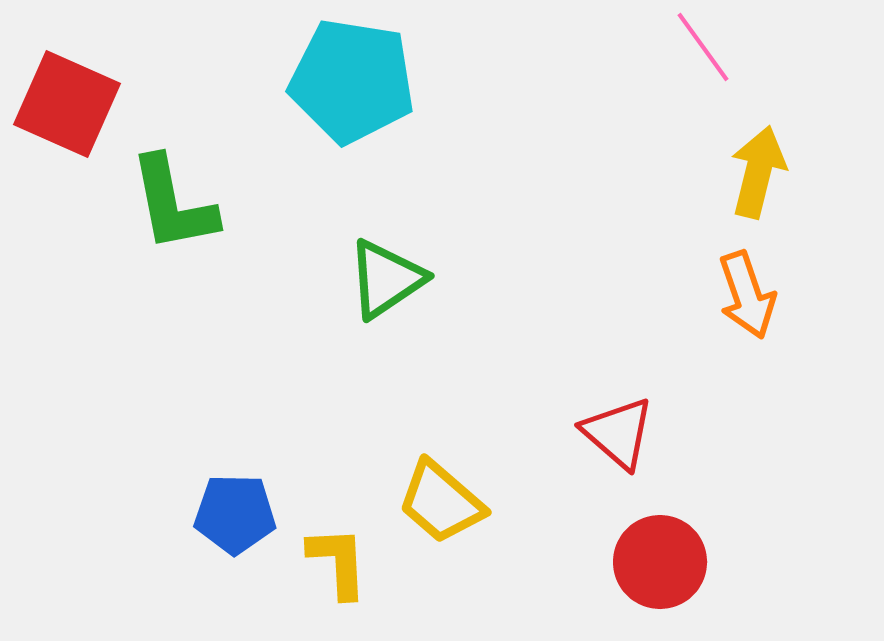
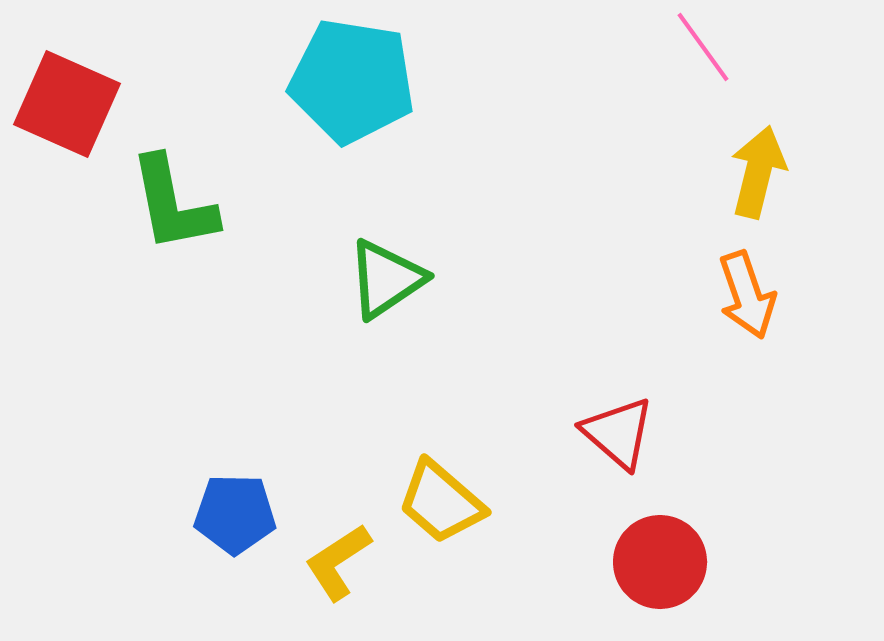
yellow L-shape: rotated 120 degrees counterclockwise
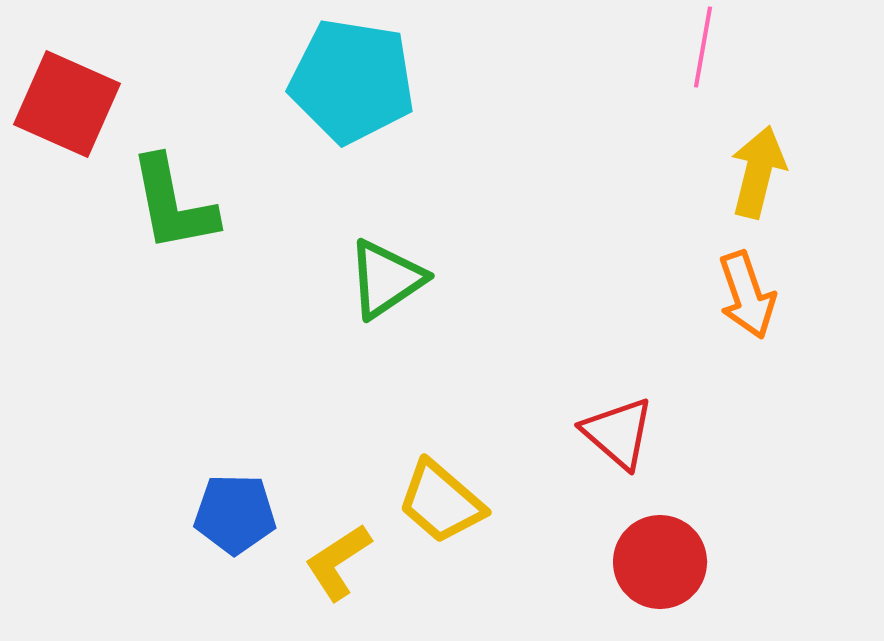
pink line: rotated 46 degrees clockwise
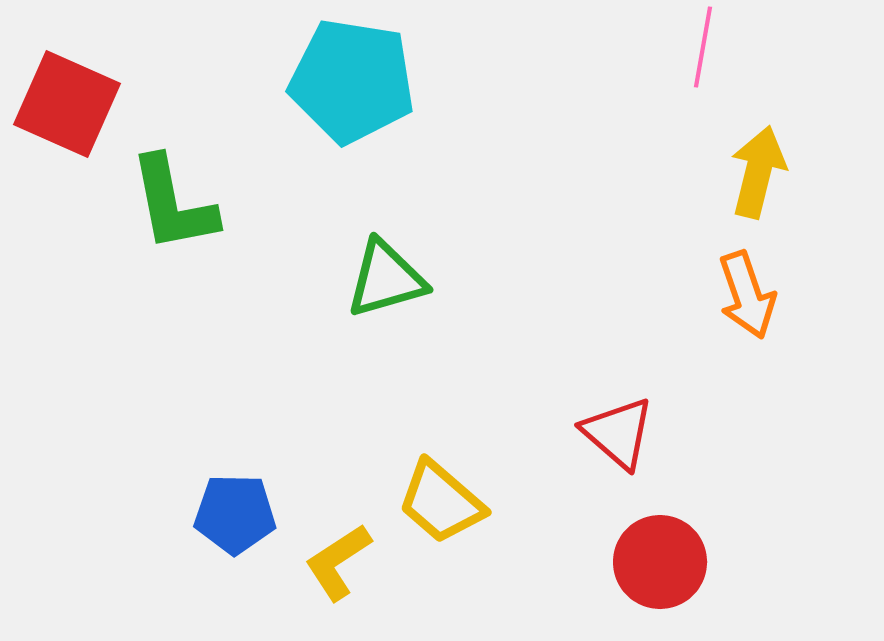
green triangle: rotated 18 degrees clockwise
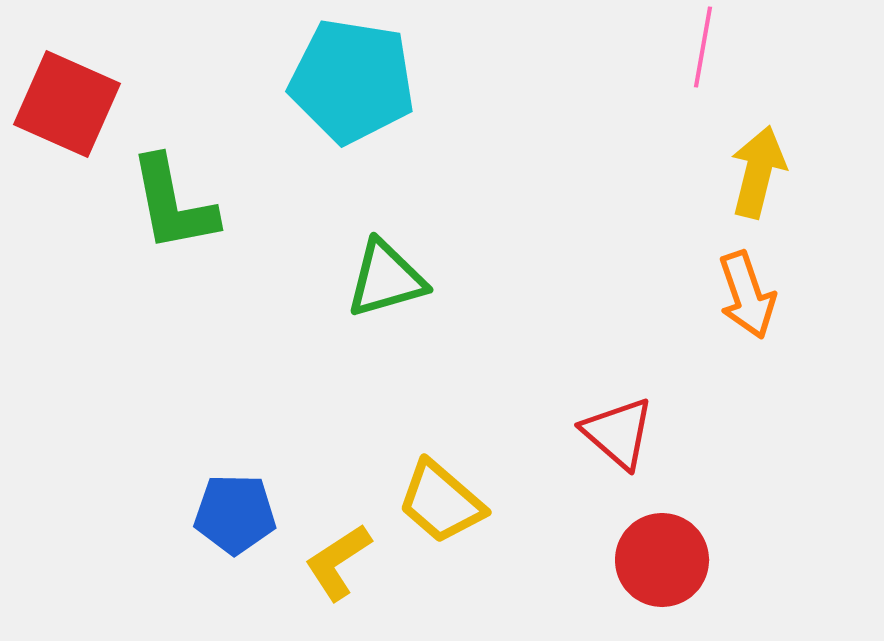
red circle: moved 2 px right, 2 px up
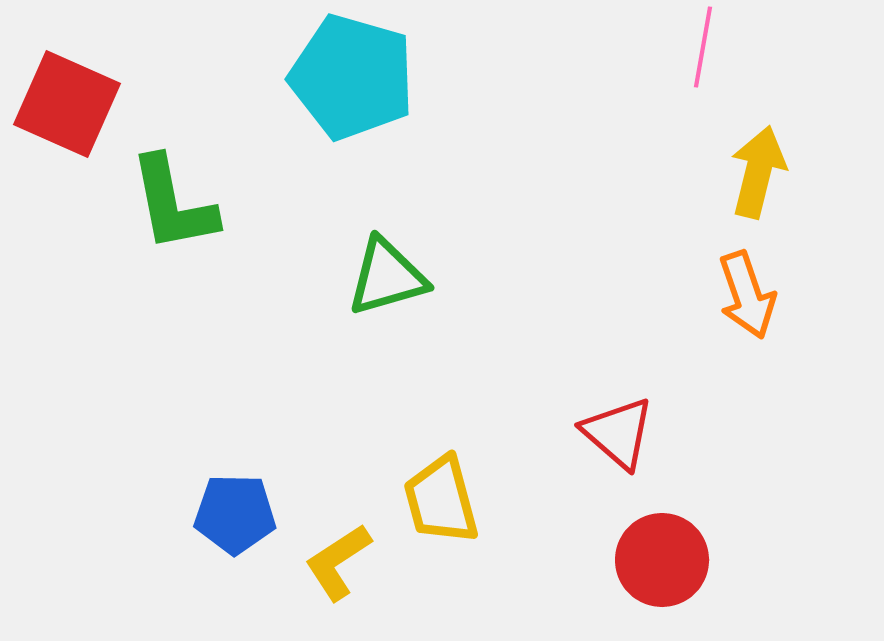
cyan pentagon: moved 4 px up; rotated 7 degrees clockwise
green triangle: moved 1 px right, 2 px up
yellow trapezoid: moved 2 px up; rotated 34 degrees clockwise
